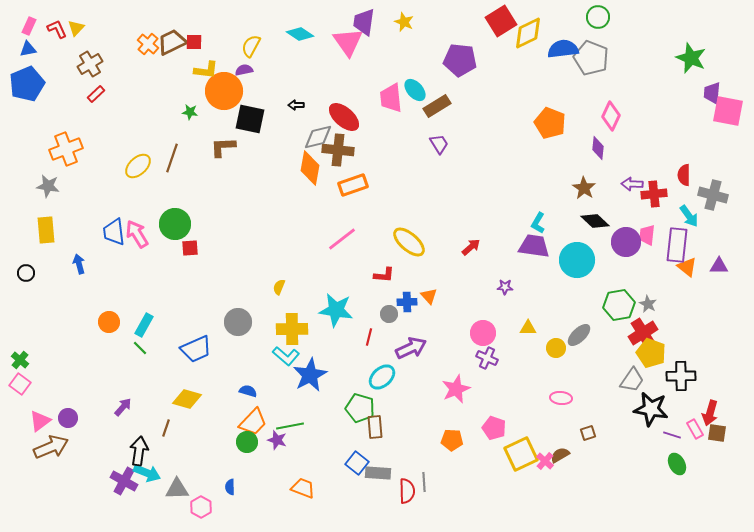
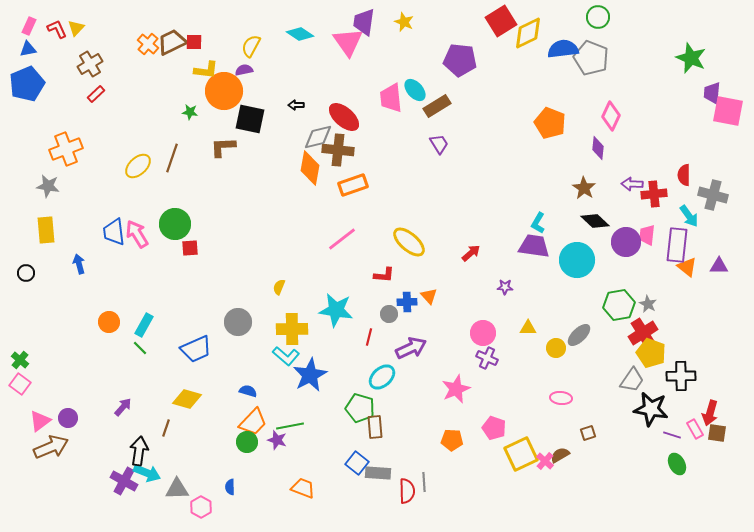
red arrow at (471, 247): moved 6 px down
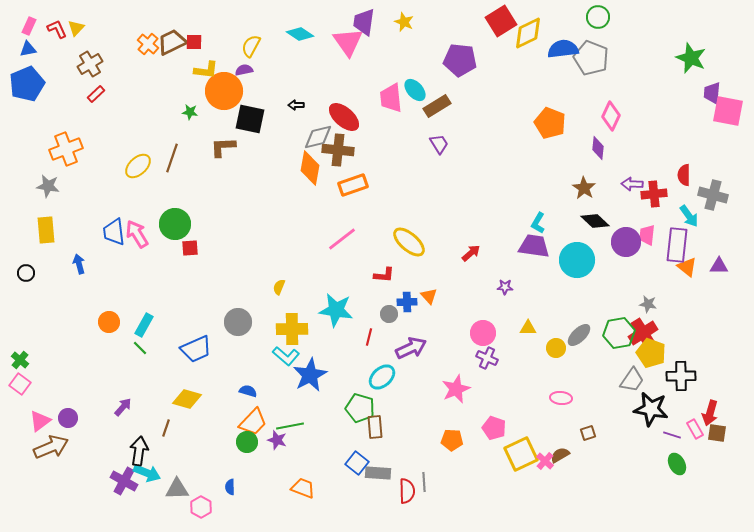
gray star at (648, 304): rotated 18 degrees counterclockwise
green hexagon at (619, 305): moved 28 px down
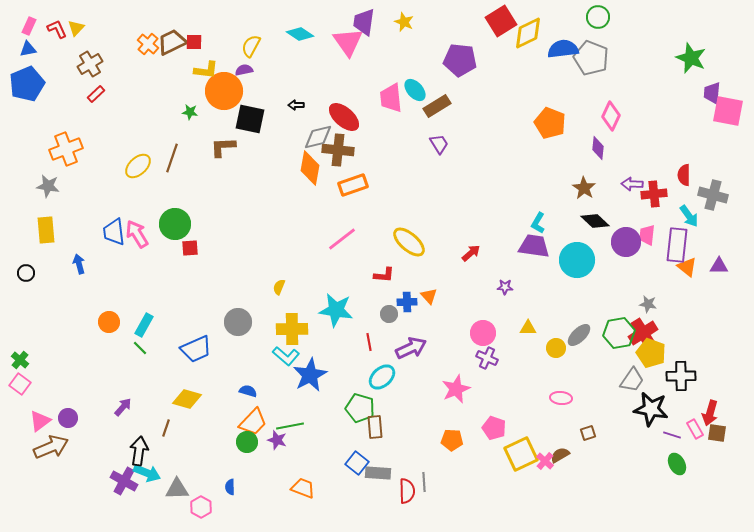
red line at (369, 337): moved 5 px down; rotated 24 degrees counterclockwise
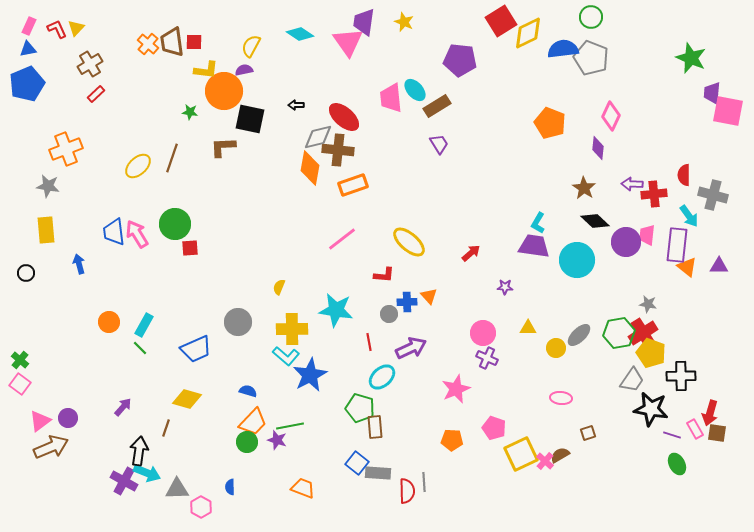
green circle at (598, 17): moved 7 px left
brown trapezoid at (172, 42): rotated 72 degrees counterclockwise
